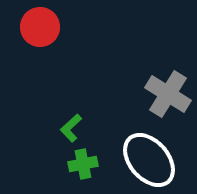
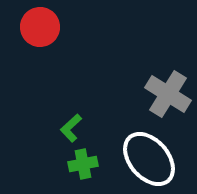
white ellipse: moved 1 px up
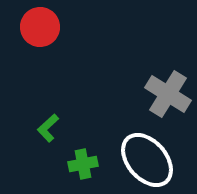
green L-shape: moved 23 px left
white ellipse: moved 2 px left, 1 px down
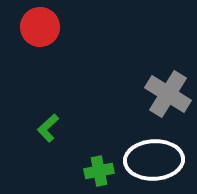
white ellipse: moved 7 px right; rotated 52 degrees counterclockwise
green cross: moved 16 px right, 7 px down
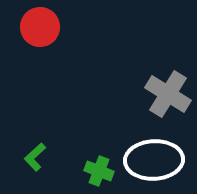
green L-shape: moved 13 px left, 29 px down
green cross: rotated 32 degrees clockwise
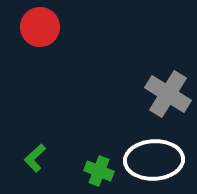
green L-shape: moved 1 px down
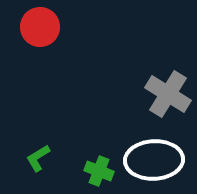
green L-shape: moved 3 px right; rotated 12 degrees clockwise
